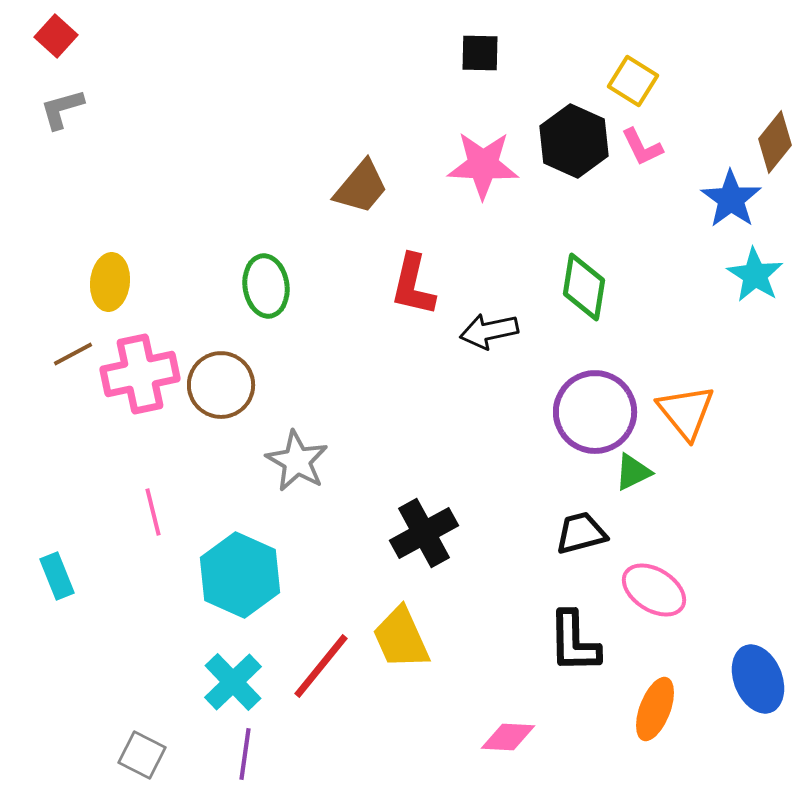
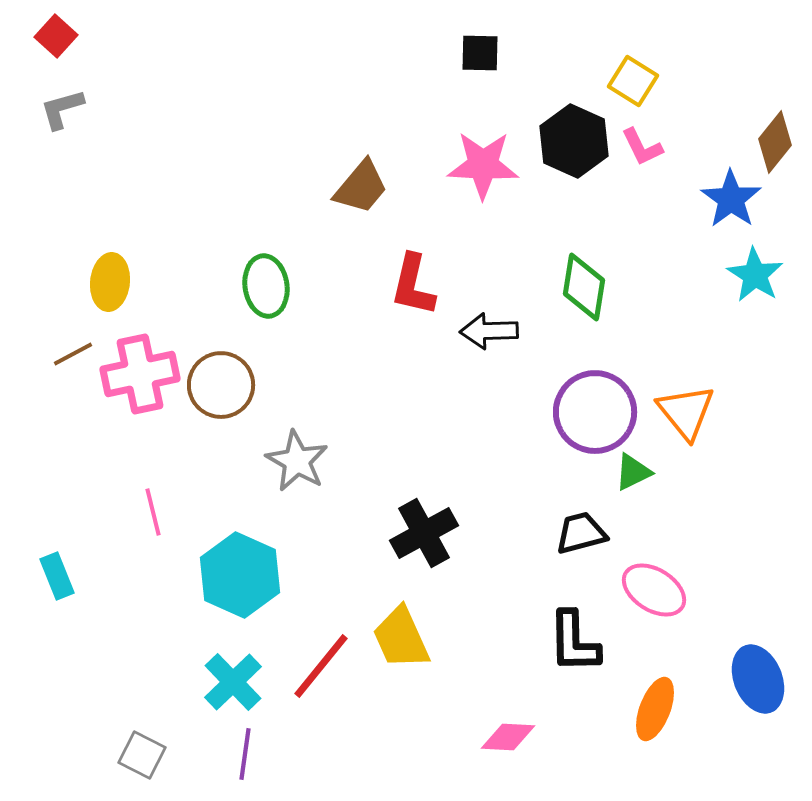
black arrow: rotated 10 degrees clockwise
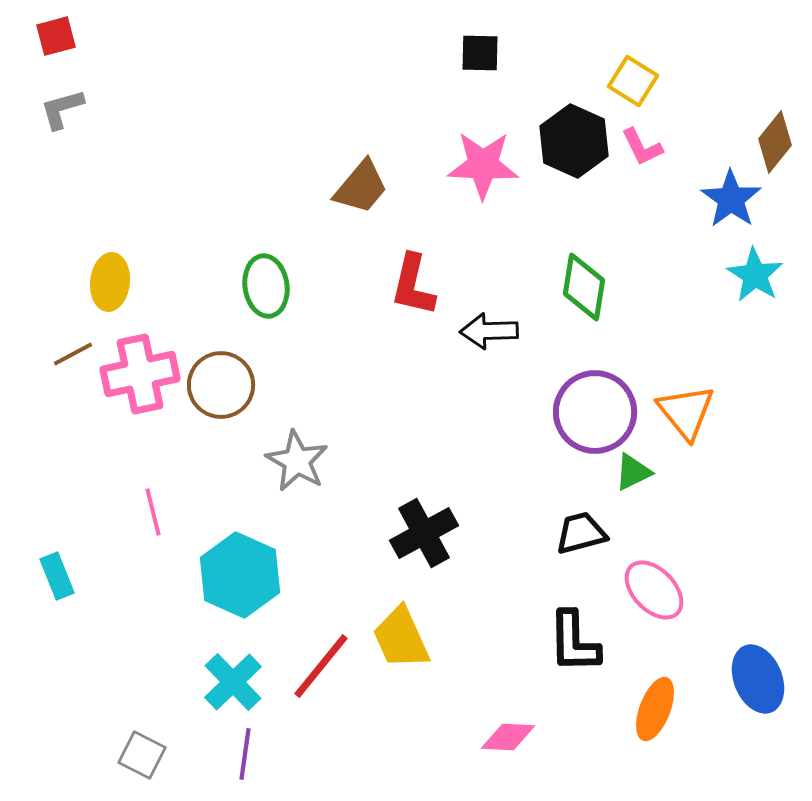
red square: rotated 33 degrees clockwise
pink ellipse: rotated 14 degrees clockwise
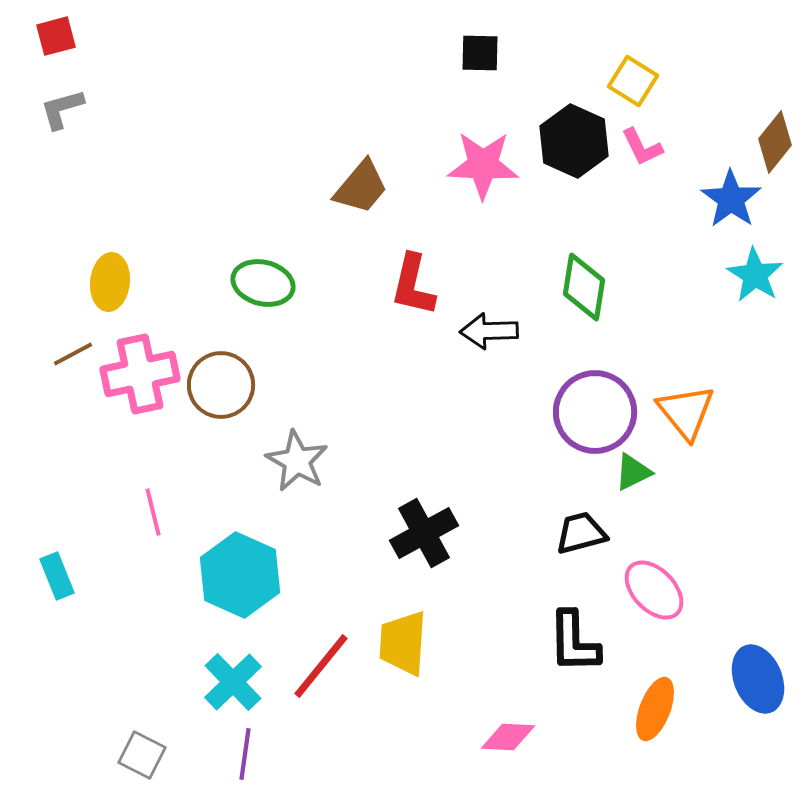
green ellipse: moved 3 px left, 3 px up; rotated 68 degrees counterclockwise
yellow trapezoid: moved 2 px right, 5 px down; rotated 28 degrees clockwise
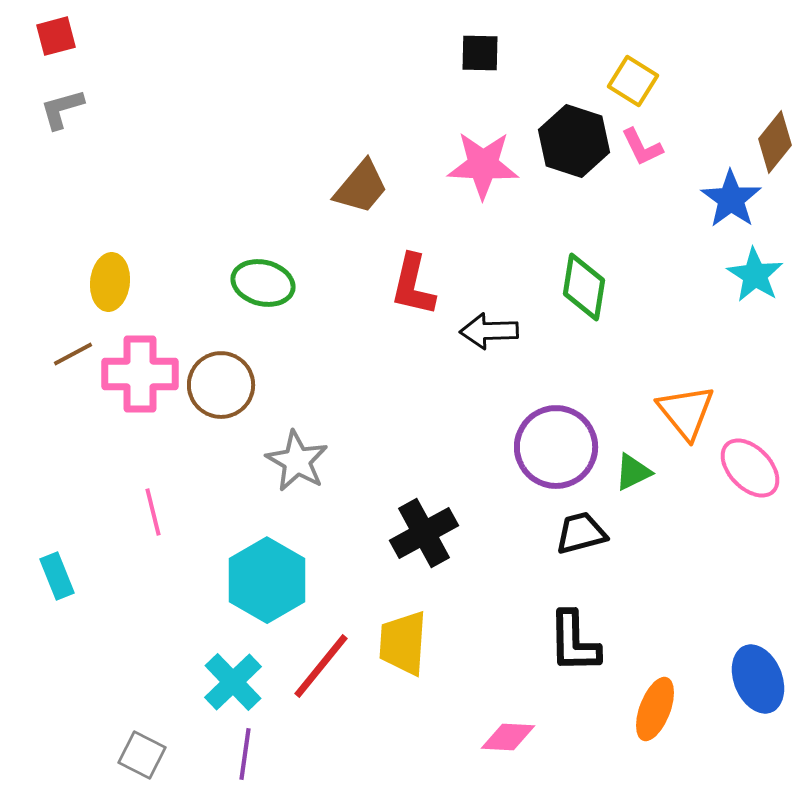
black hexagon: rotated 6 degrees counterclockwise
pink cross: rotated 12 degrees clockwise
purple circle: moved 39 px left, 35 px down
cyan hexagon: moved 27 px right, 5 px down; rotated 6 degrees clockwise
pink ellipse: moved 96 px right, 122 px up
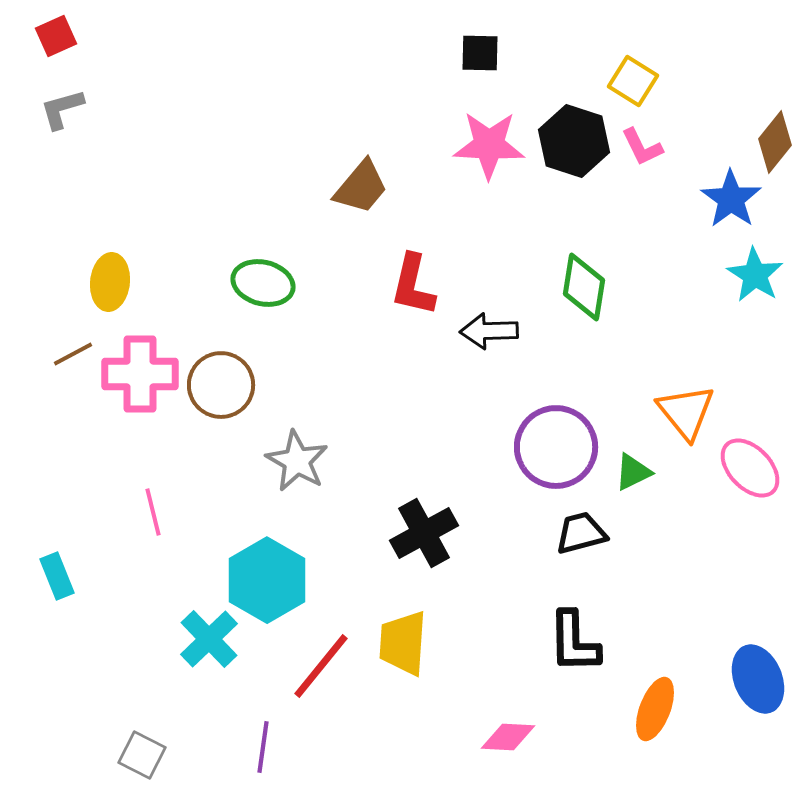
red square: rotated 9 degrees counterclockwise
pink star: moved 6 px right, 20 px up
cyan cross: moved 24 px left, 43 px up
purple line: moved 18 px right, 7 px up
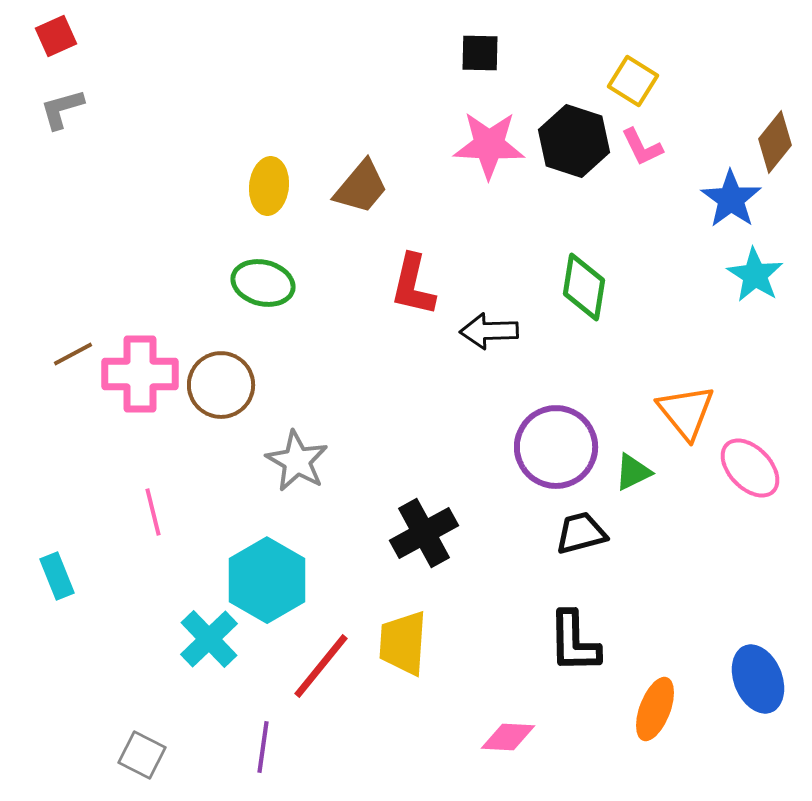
yellow ellipse: moved 159 px right, 96 px up
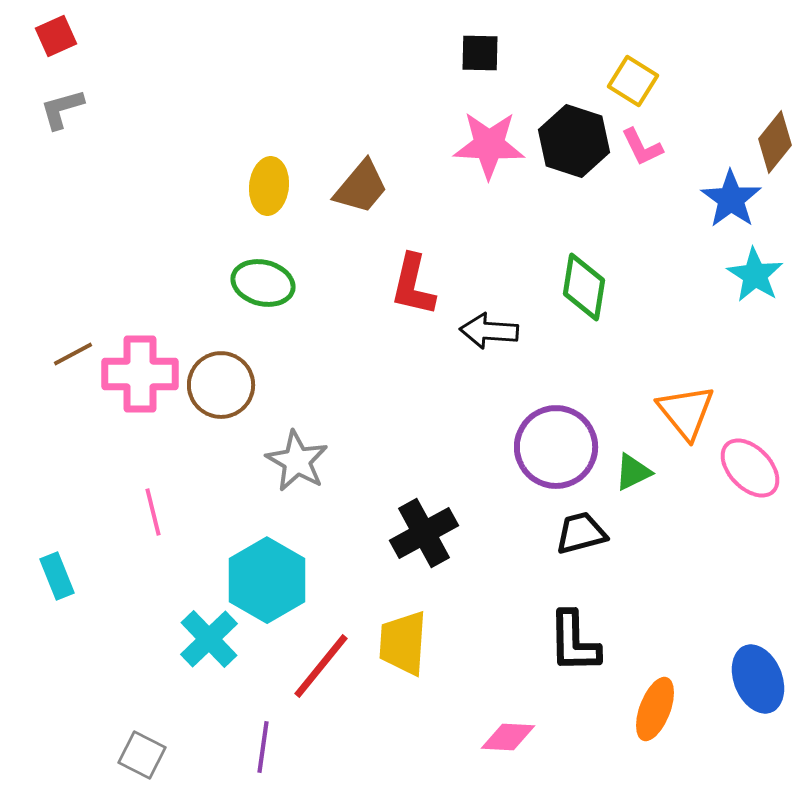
black arrow: rotated 6 degrees clockwise
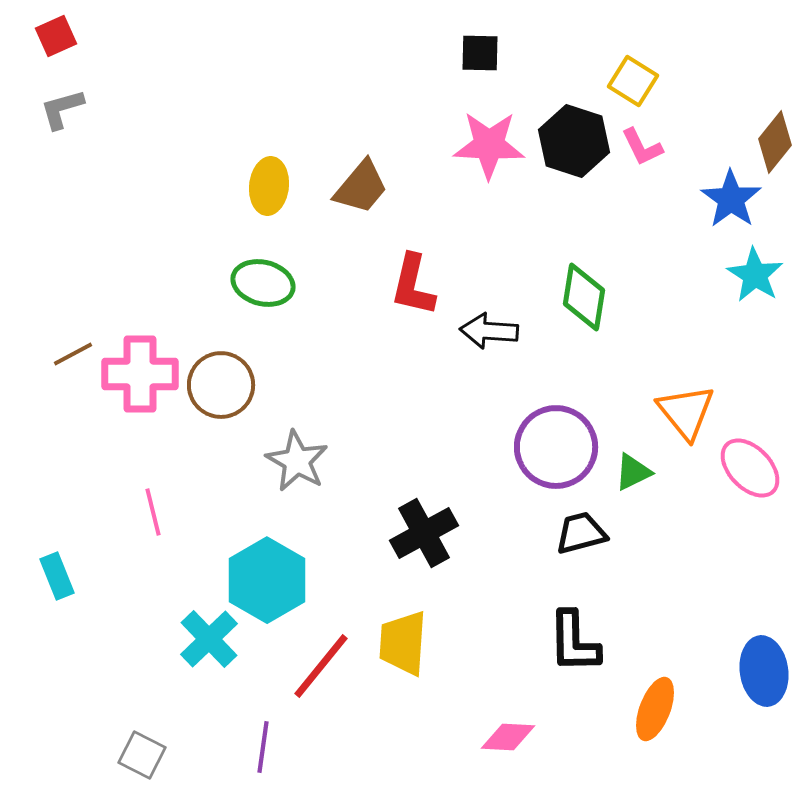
green diamond: moved 10 px down
blue ellipse: moved 6 px right, 8 px up; rotated 14 degrees clockwise
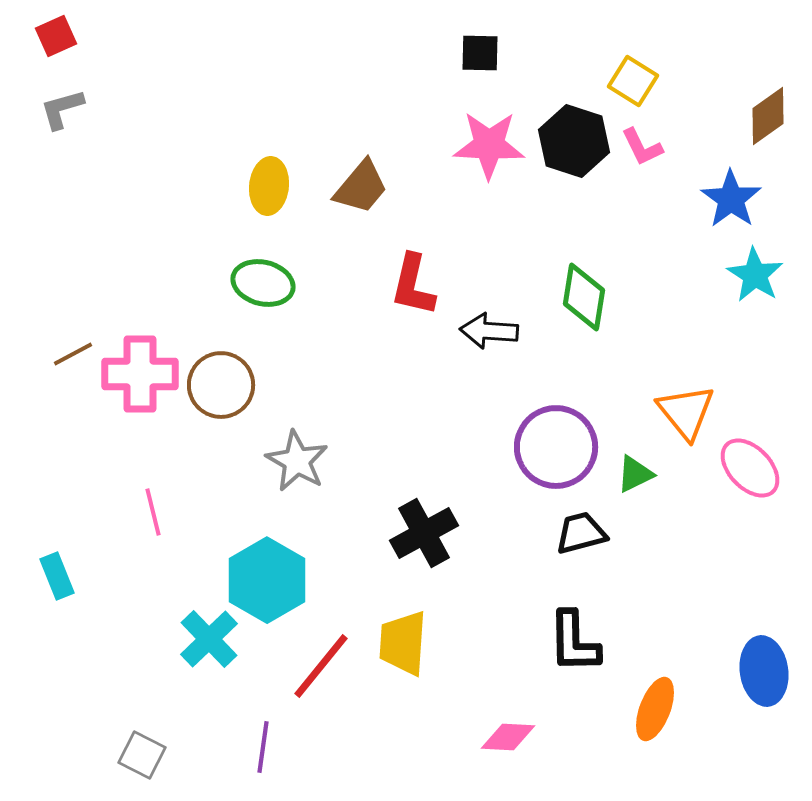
brown diamond: moved 7 px left, 26 px up; rotated 16 degrees clockwise
green triangle: moved 2 px right, 2 px down
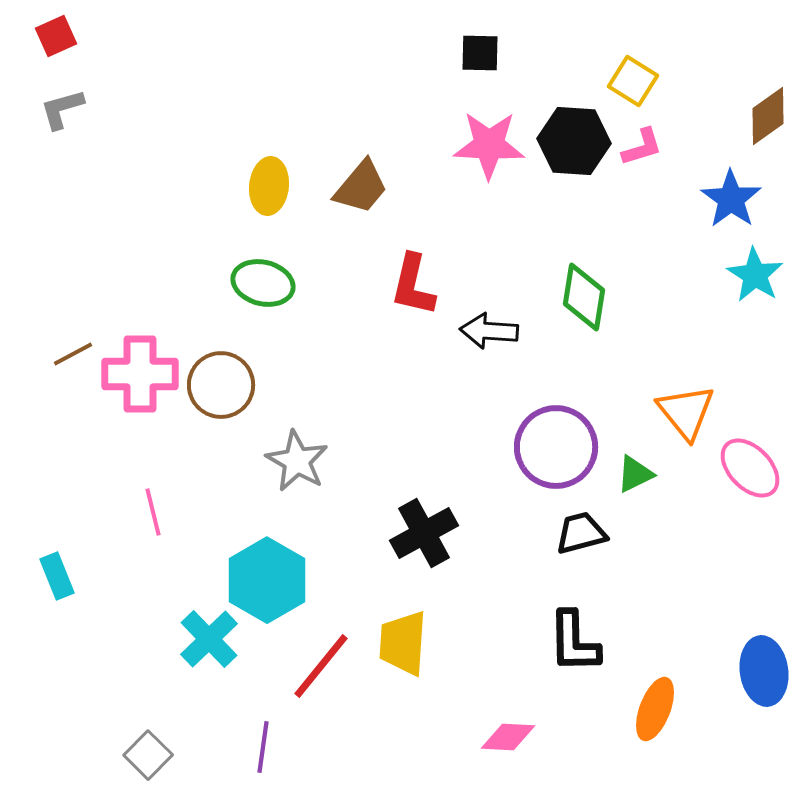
black hexagon: rotated 14 degrees counterclockwise
pink L-shape: rotated 81 degrees counterclockwise
gray square: moved 6 px right; rotated 18 degrees clockwise
